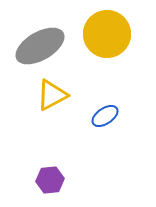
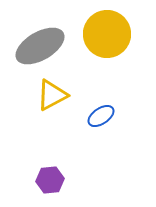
blue ellipse: moved 4 px left
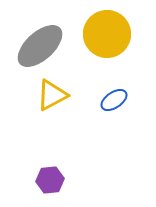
gray ellipse: rotated 12 degrees counterclockwise
blue ellipse: moved 13 px right, 16 px up
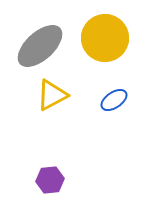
yellow circle: moved 2 px left, 4 px down
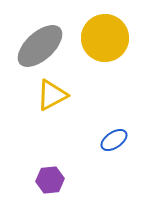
blue ellipse: moved 40 px down
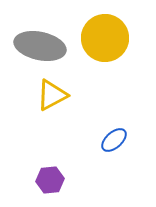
gray ellipse: rotated 54 degrees clockwise
blue ellipse: rotated 8 degrees counterclockwise
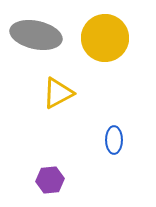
gray ellipse: moved 4 px left, 11 px up
yellow triangle: moved 6 px right, 2 px up
blue ellipse: rotated 48 degrees counterclockwise
